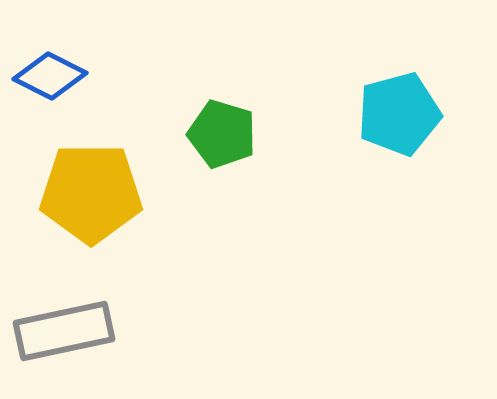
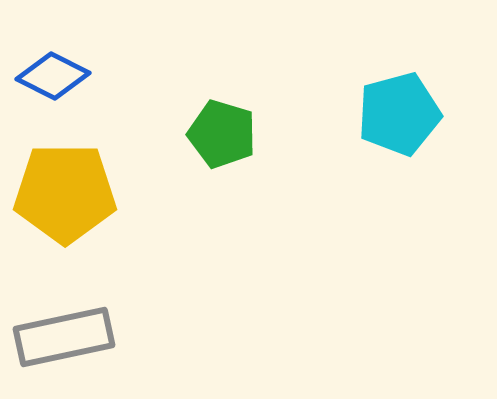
blue diamond: moved 3 px right
yellow pentagon: moved 26 px left
gray rectangle: moved 6 px down
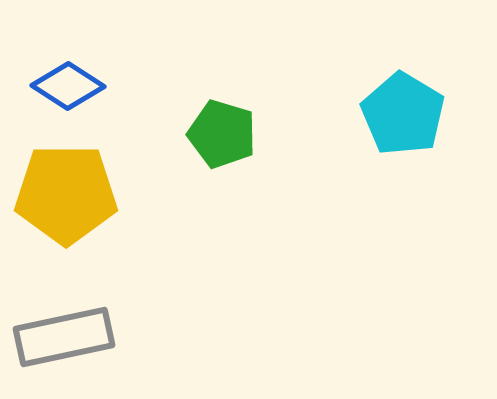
blue diamond: moved 15 px right, 10 px down; rotated 6 degrees clockwise
cyan pentagon: moved 4 px right; rotated 26 degrees counterclockwise
yellow pentagon: moved 1 px right, 1 px down
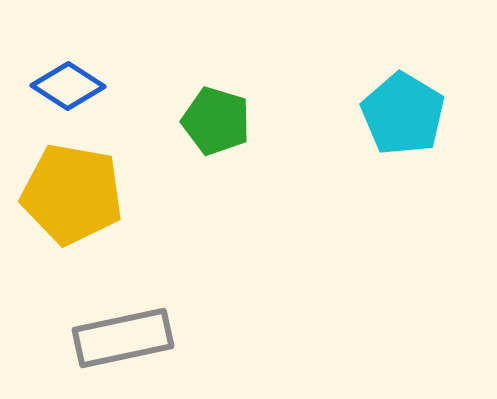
green pentagon: moved 6 px left, 13 px up
yellow pentagon: moved 6 px right; rotated 10 degrees clockwise
gray rectangle: moved 59 px right, 1 px down
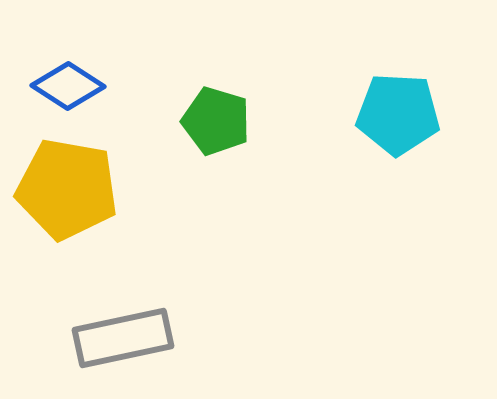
cyan pentagon: moved 5 px left; rotated 28 degrees counterclockwise
yellow pentagon: moved 5 px left, 5 px up
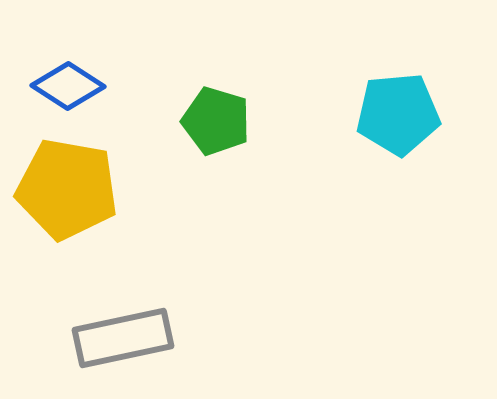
cyan pentagon: rotated 8 degrees counterclockwise
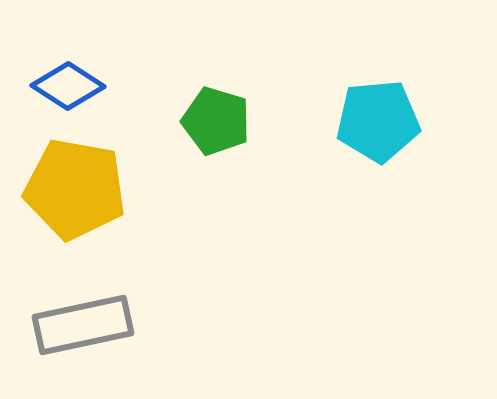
cyan pentagon: moved 20 px left, 7 px down
yellow pentagon: moved 8 px right
gray rectangle: moved 40 px left, 13 px up
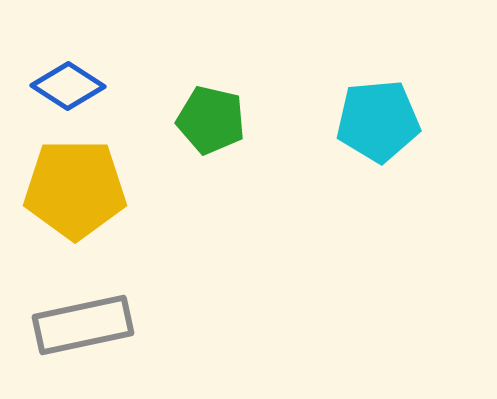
green pentagon: moved 5 px left, 1 px up; rotated 4 degrees counterclockwise
yellow pentagon: rotated 10 degrees counterclockwise
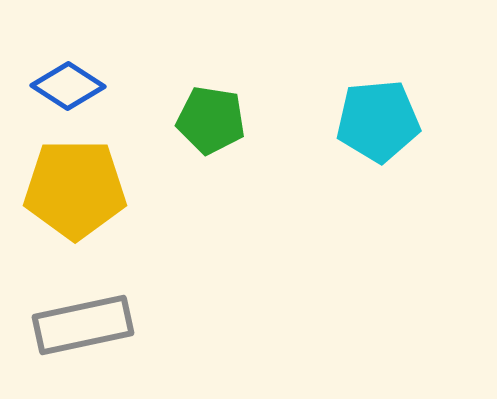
green pentagon: rotated 4 degrees counterclockwise
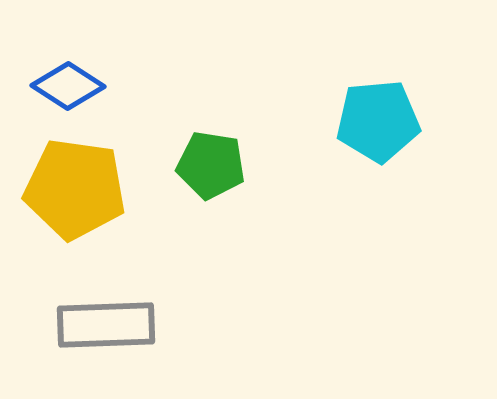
green pentagon: moved 45 px down
yellow pentagon: rotated 8 degrees clockwise
gray rectangle: moved 23 px right; rotated 10 degrees clockwise
